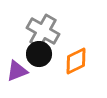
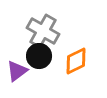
black circle: moved 2 px down
purple triangle: rotated 15 degrees counterclockwise
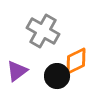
black circle: moved 18 px right, 20 px down
